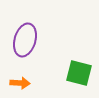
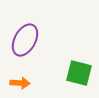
purple ellipse: rotated 12 degrees clockwise
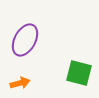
orange arrow: rotated 18 degrees counterclockwise
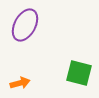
purple ellipse: moved 15 px up
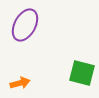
green square: moved 3 px right
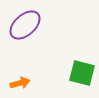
purple ellipse: rotated 20 degrees clockwise
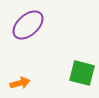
purple ellipse: moved 3 px right
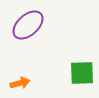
green square: rotated 16 degrees counterclockwise
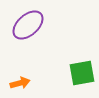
green square: rotated 8 degrees counterclockwise
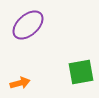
green square: moved 1 px left, 1 px up
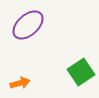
green square: rotated 24 degrees counterclockwise
